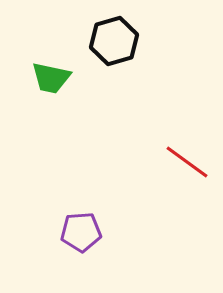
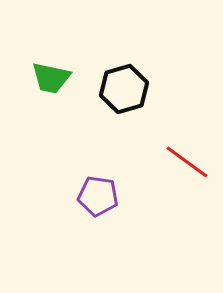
black hexagon: moved 10 px right, 48 px down
purple pentagon: moved 17 px right, 36 px up; rotated 12 degrees clockwise
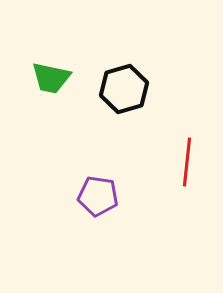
red line: rotated 60 degrees clockwise
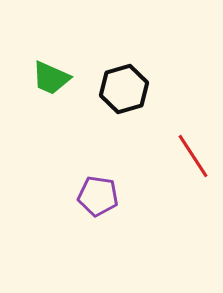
green trapezoid: rotated 12 degrees clockwise
red line: moved 6 px right, 6 px up; rotated 39 degrees counterclockwise
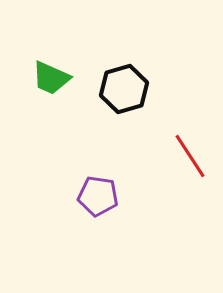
red line: moved 3 px left
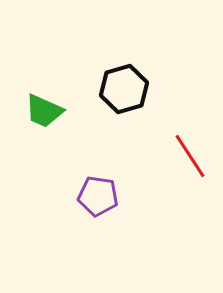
green trapezoid: moved 7 px left, 33 px down
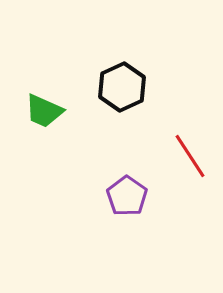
black hexagon: moved 2 px left, 2 px up; rotated 9 degrees counterclockwise
purple pentagon: moved 29 px right; rotated 27 degrees clockwise
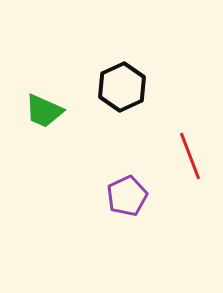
red line: rotated 12 degrees clockwise
purple pentagon: rotated 12 degrees clockwise
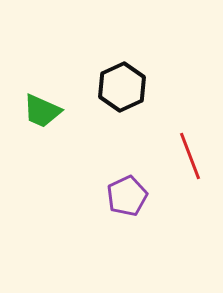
green trapezoid: moved 2 px left
